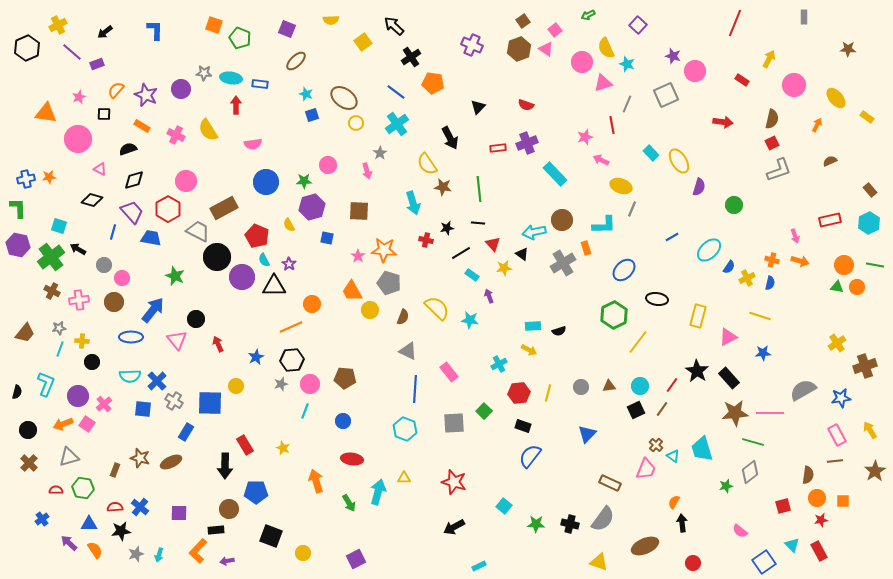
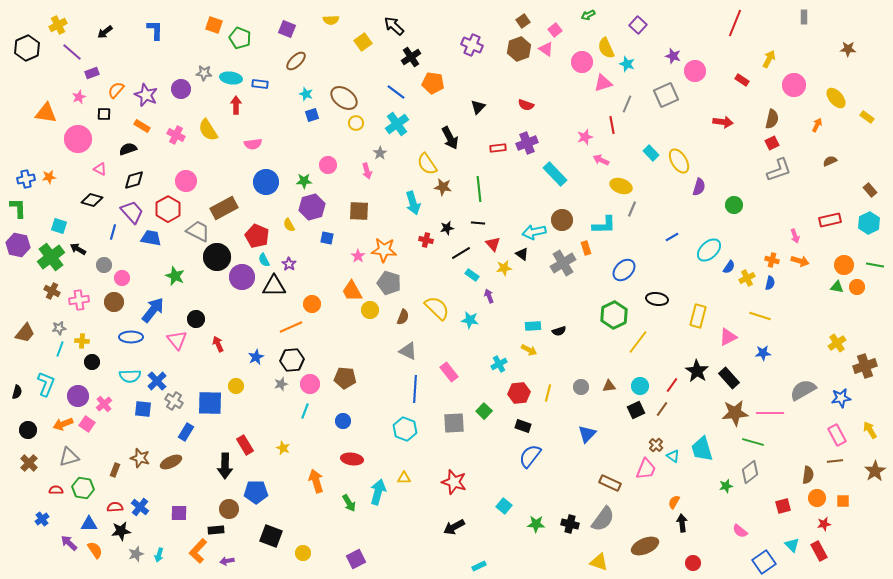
purple rectangle at (97, 64): moved 5 px left, 9 px down
red star at (821, 520): moved 3 px right, 4 px down
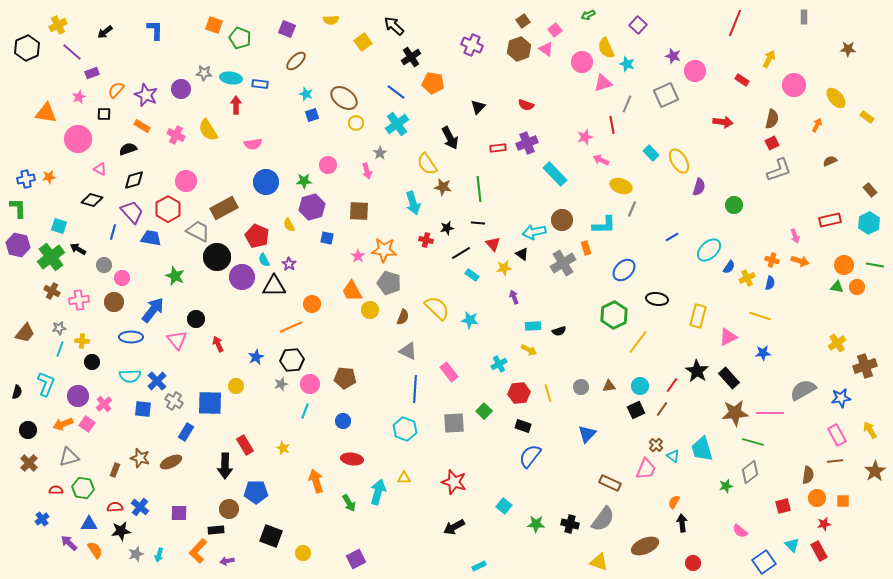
purple arrow at (489, 296): moved 25 px right, 1 px down
yellow line at (548, 393): rotated 30 degrees counterclockwise
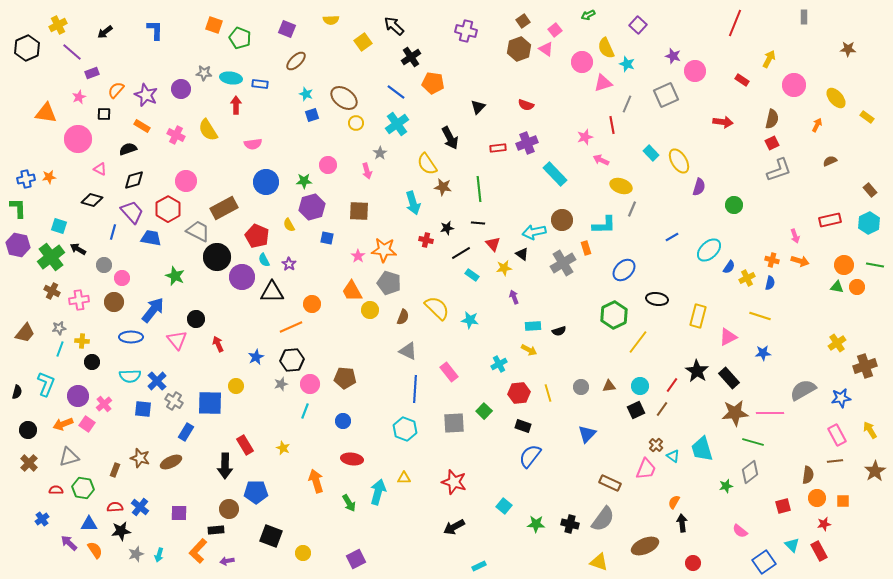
purple cross at (472, 45): moved 6 px left, 14 px up; rotated 10 degrees counterclockwise
black triangle at (274, 286): moved 2 px left, 6 px down
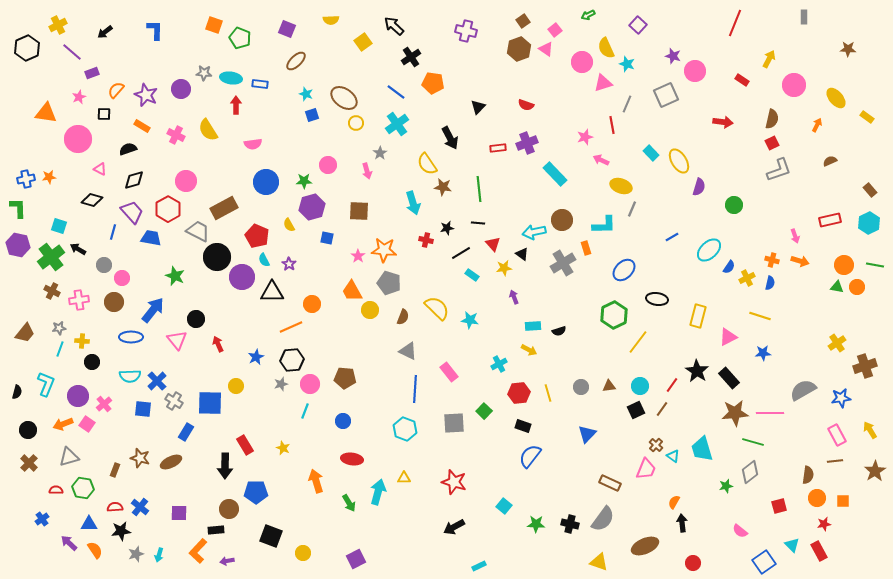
red square at (783, 506): moved 4 px left
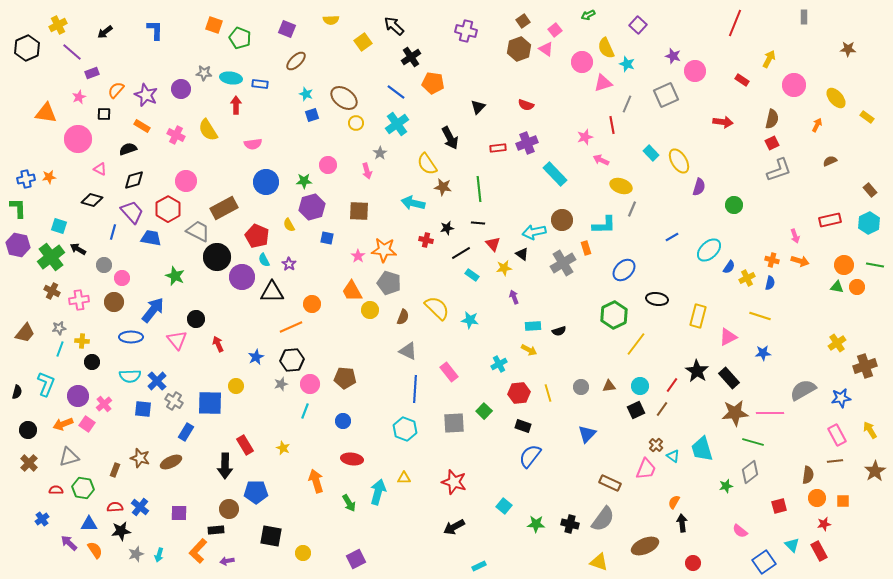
cyan arrow at (413, 203): rotated 120 degrees clockwise
yellow line at (638, 342): moved 2 px left, 2 px down
black square at (271, 536): rotated 10 degrees counterclockwise
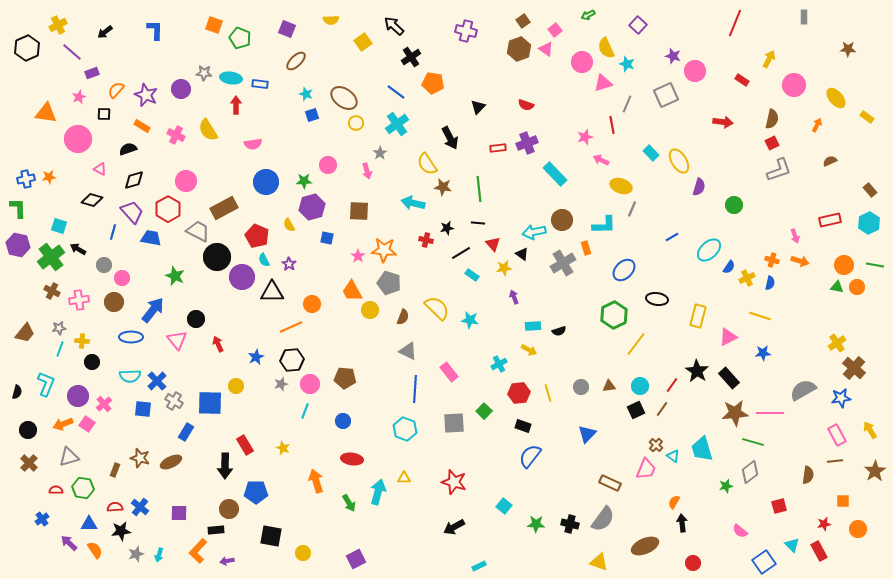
brown cross at (865, 366): moved 11 px left, 2 px down; rotated 30 degrees counterclockwise
orange circle at (817, 498): moved 41 px right, 31 px down
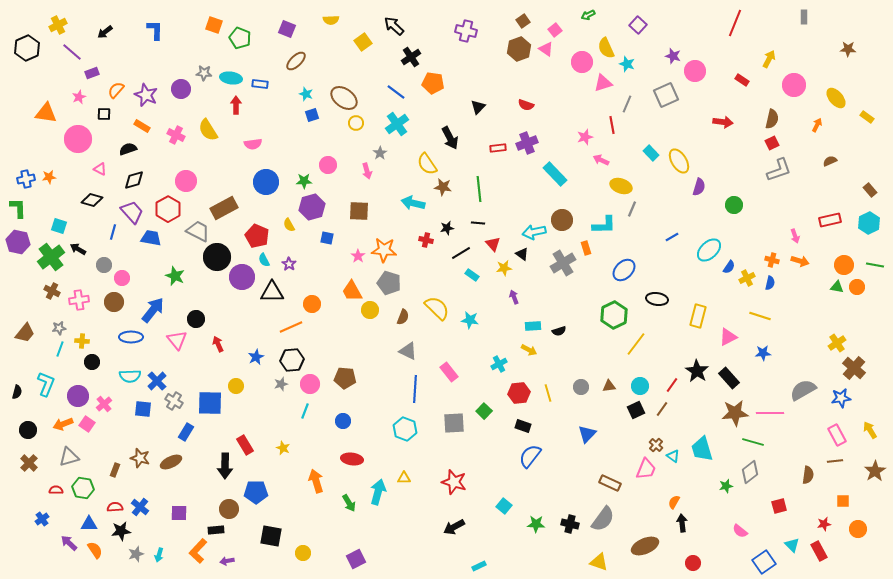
purple hexagon at (18, 245): moved 3 px up
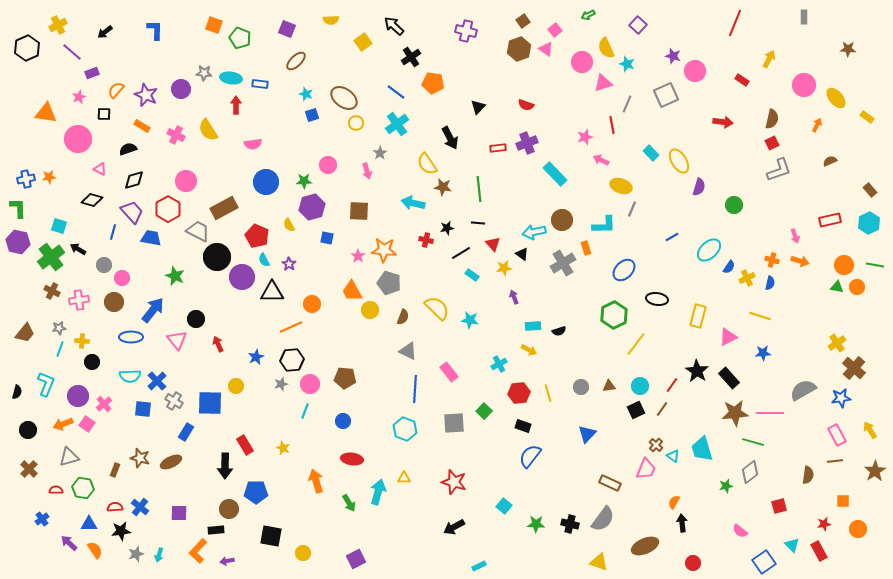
pink circle at (794, 85): moved 10 px right
brown cross at (29, 463): moved 6 px down
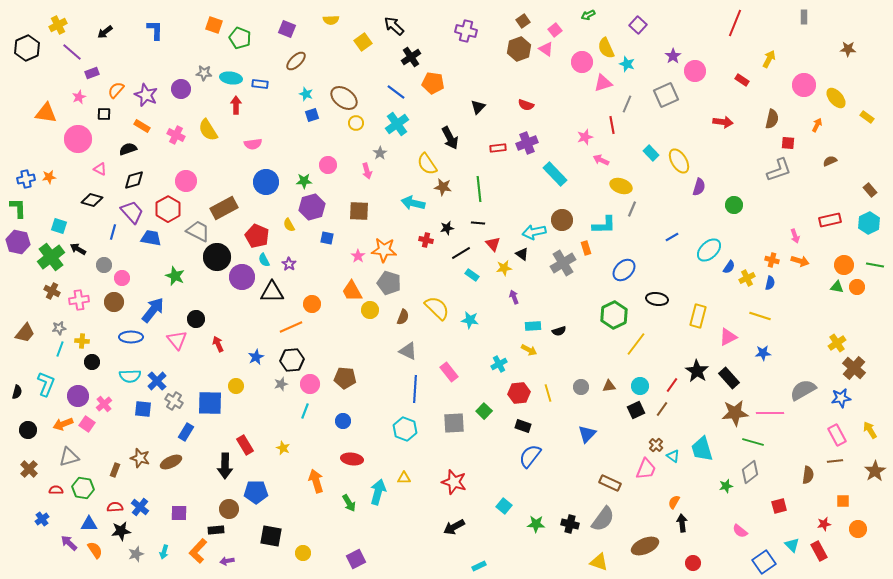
purple star at (673, 56): rotated 21 degrees clockwise
red square at (772, 143): moved 16 px right; rotated 32 degrees clockwise
cyan arrow at (159, 555): moved 5 px right, 3 px up
